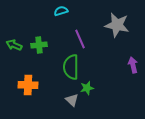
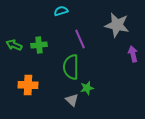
purple arrow: moved 11 px up
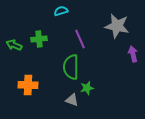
gray star: moved 1 px down
green cross: moved 6 px up
gray triangle: rotated 24 degrees counterclockwise
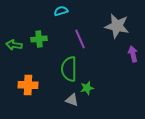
green arrow: rotated 14 degrees counterclockwise
green semicircle: moved 2 px left, 2 px down
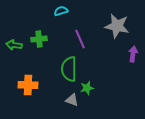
purple arrow: rotated 21 degrees clockwise
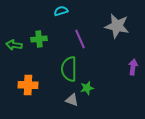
purple arrow: moved 13 px down
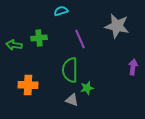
green cross: moved 1 px up
green semicircle: moved 1 px right, 1 px down
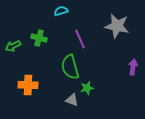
green cross: rotated 21 degrees clockwise
green arrow: moved 1 px left, 1 px down; rotated 35 degrees counterclockwise
green semicircle: moved 3 px up; rotated 15 degrees counterclockwise
